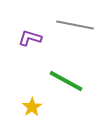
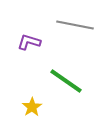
purple L-shape: moved 1 px left, 4 px down
green line: rotated 6 degrees clockwise
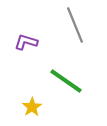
gray line: rotated 57 degrees clockwise
purple L-shape: moved 3 px left
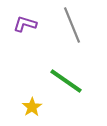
gray line: moved 3 px left
purple L-shape: moved 1 px left, 18 px up
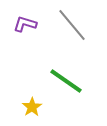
gray line: rotated 18 degrees counterclockwise
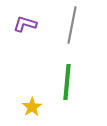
gray line: rotated 51 degrees clockwise
green line: moved 1 px right, 1 px down; rotated 60 degrees clockwise
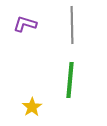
gray line: rotated 12 degrees counterclockwise
green line: moved 3 px right, 2 px up
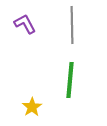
purple L-shape: rotated 45 degrees clockwise
